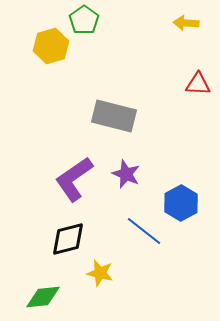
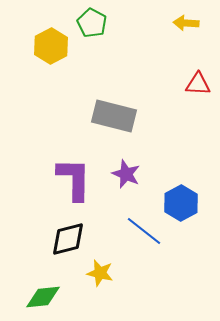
green pentagon: moved 8 px right, 3 px down; rotated 8 degrees counterclockwise
yellow hexagon: rotated 12 degrees counterclockwise
purple L-shape: rotated 126 degrees clockwise
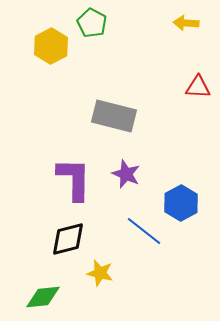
red triangle: moved 3 px down
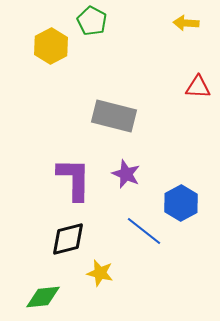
green pentagon: moved 2 px up
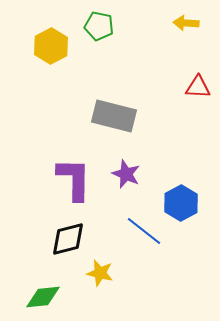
green pentagon: moved 7 px right, 5 px down; rotated 16 degrees counterclockwise
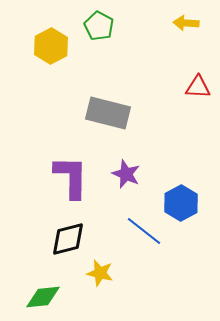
green pentagon: rotated 16 degrees clockwise
gray rectangle: moved 6 px left, 3 px up
purple L-shape: moved 3 px left, 2 px up
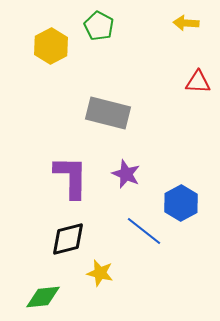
red triangle: moved 5 px up
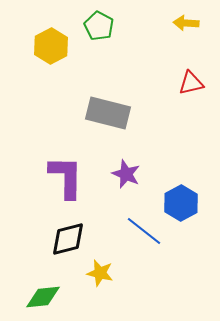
red triangle: moved 7 px left, 1 px down; rotated 16 degrees counterclockwise
purple L-shape: moved 5 px left
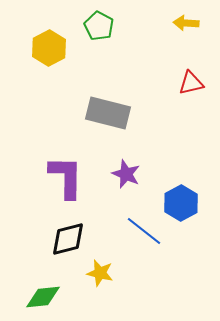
yellow hexagon: moved 2 px left, 2 px down
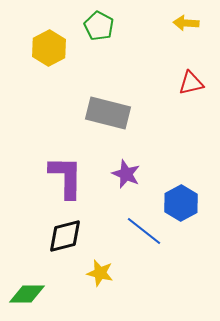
black diamond: moved 3 px left, 3 px up
green diamond: moved 16 px left, 3 px up; rotated 6 degrees clockwise
